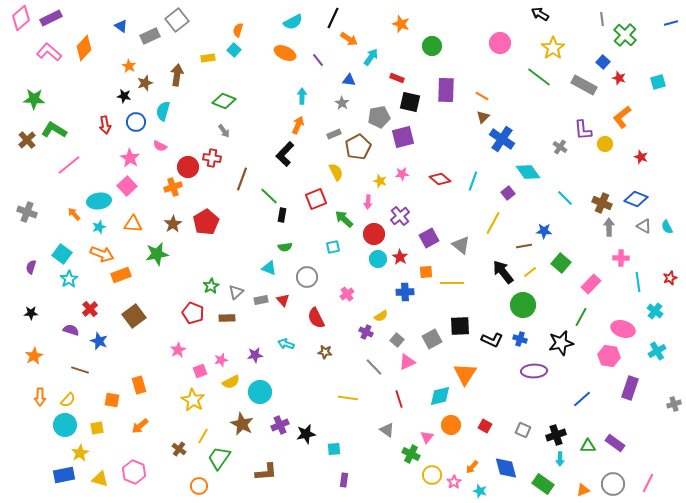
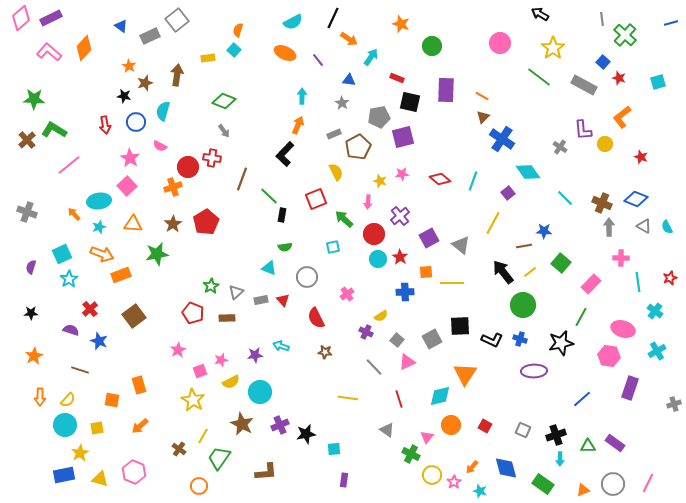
cyan square at (62, 254): rotated 30 degrees clockwise
cyan arrow at (286, 344): moved 5 px left, 2 px down
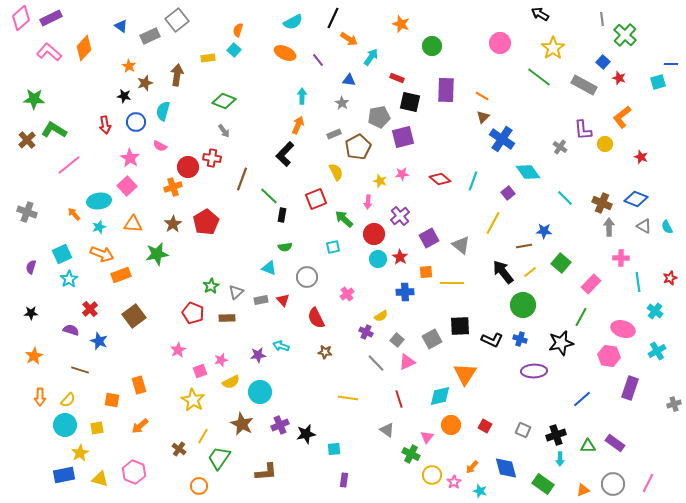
blue line at (671, 23): moved 41 px down; rotated 16 degrees clockwise
purple star at (255, 355): moved 3 px right
gray line at (374, 367): moved 2 px right, 4 px up
